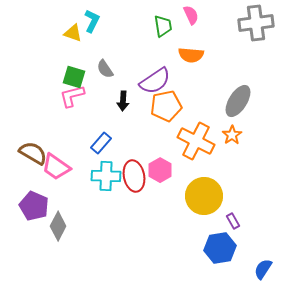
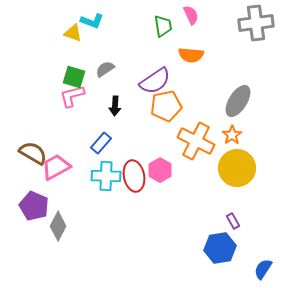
cyan L-shape: rotated 85 degrees clockwise
gray semicircle: rotated 90 degrees clockwise
black arrow: moved 8 px left, 5 px down
pink trapezoid: rotated 116 degrees clockwise
yellow circle: moved 33 px right, 28 px up
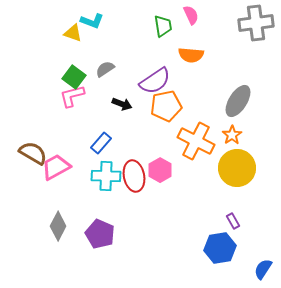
green square: rotated 20 degrees clockwise
black arrow: moved 7 px right, 2 px up; rotated 72 degrees counterclockwise
purple pentagon: moved 66 px right, 28 px down
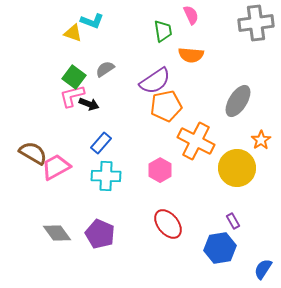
green trapezoid: moved 5 px down
black arrow: moved 33 px left
orange star: moved 29 px right, 5 px down
red ellipse: moved 34 px right, 48 px down; rotated 28 degrees counterclockwise
gray diamond: moved 1 px left, 7 px down; rotated 64 degrees counterclockwise
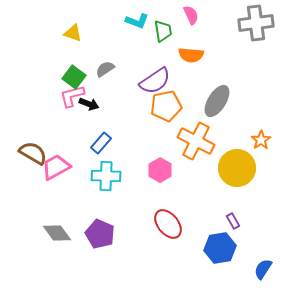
cyan L-shape: moved 45 px right
gray ellipse: moved 21 px left
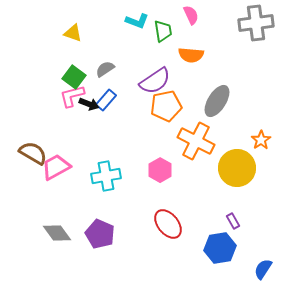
blue rectangle: moved 5 px right, 43 px up
cyan cross: rotated 12 degrees counterclockwise
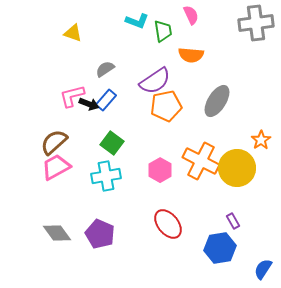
green square: moved 38 px right, 66 px down
orange cross: moved 5 px right, 20 px down
brown semicircle: moved 21 px right, 11 px up; rotated 72 degrees counterclockwise
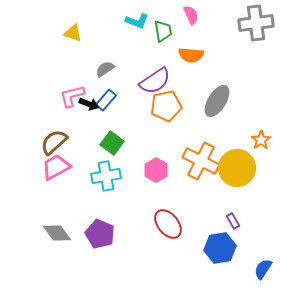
pink hexagon: moved 4 px left
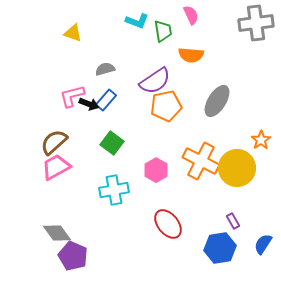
gray semicircle: rotated 18 degrees clockwise
cyan cross: moved 8 px right, 14 px down
purple pentagon: moved 27 px left, 22 px down
blue semicircle: moved 25 px up
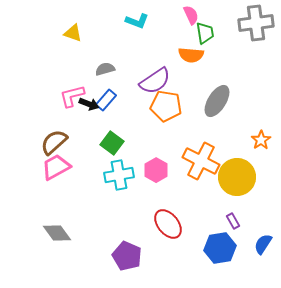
green trapezoid: moved 42 px right, 2 px down
orange pentagon: rotated 20 degrees clockwise
yellow circle: moved 9 px down
cyan cross: moved 5 px right, 15 px up
purple pentagon: moved 54 px right
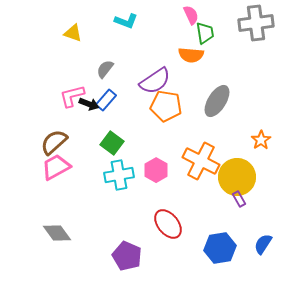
cyan L-shape: moved 11 px left
gray semicircle: rotated 36 degrees counterclockwise
purple rectangle: moved 6 px right, 22 px up
